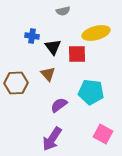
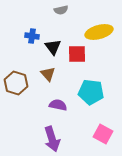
gray semicircle: moved 2 px left, 1 px up
yellow ellipse: moved 3 px right, 1 px up
brown hexagon: rotated 20 degrees clockwise
purple semicircle: moved 1 px left; rotated 48 degrees clockwise
purple arrow: rotated 50 degrees counterclockwise
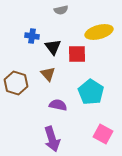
cyan pentagon: rotated 25 degrees clockwise
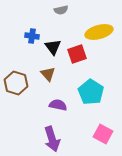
red square: rotated 18 degrees counterclockwise
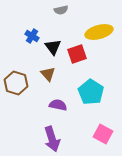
blue cross: rotated 24 degrees clockwise
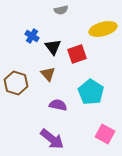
yellow ellipse: moved 4 px right, 3 px up
pink square: moved 2 px right
purple arrow: rotated 35 degrees counterclockwise
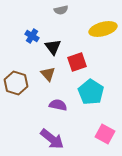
red square: moved 8 px down
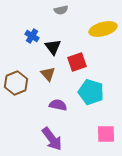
brown hexagon: rotated 20 degrees clockwise
cyan pentagon: rotated 15 degrees counterclockwise
pink square: moved 1 px right; rotated 30 degrees counterclockwise
purple arrow: rotated 15 degrees clockwise
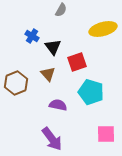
gray semicircle: rotated 48 degrees counterclockwise
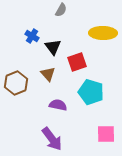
yellow ellipse: moved 4 px down; rotated 16 degrees clockwise
